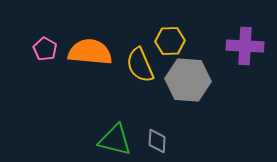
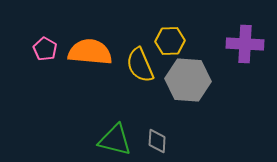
purple cross: moved 2 px up
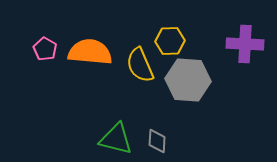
green triangle: moved 1 px right, 1 px up
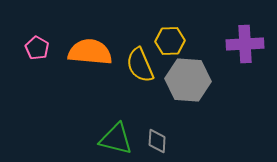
purple cross: rotated 6 degrees counterclockwise
pink pentagon: moved 8 px left, 1 px up
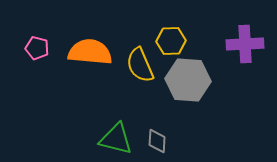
yellow hexagon: moved 1 px right
pink pentagon: rotated 15 degrees counterclockwise
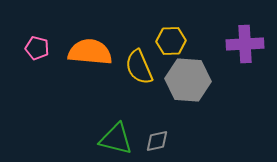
yellow semicircle: moved 1 px left, 2 px down
gray diamond: rotated 75 degrees clockwise
